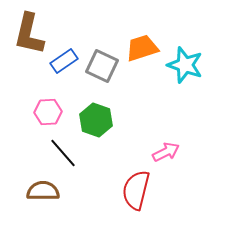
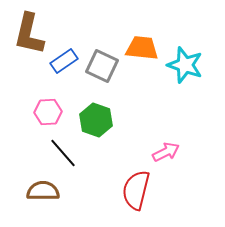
orange trapezoid: rotated 24 degrees clockwise
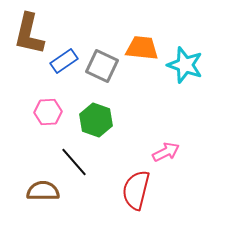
black line: moved 11 px right, 9 px down
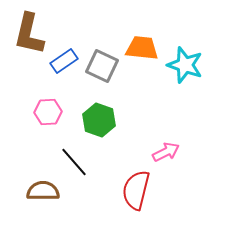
green hexagon: moved 3 px right
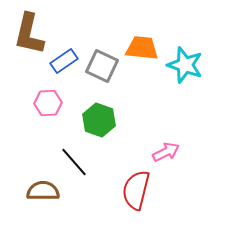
pink hexagon: moved 9 px up
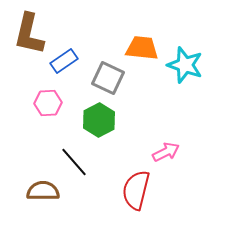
gray square: moved 6 px right, 12 px down
green hexagon: rotated 12 degrees clockwise
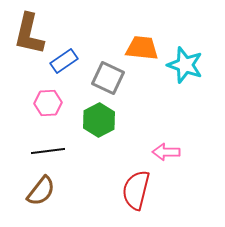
pink arrow: rotated 152 degrees counterclockwise
black line: moved 26 px left, 11 px up; rotated 56 degrees counterclockwise
brown semicircle: moved 2 px left; rotated 128 degrees clockwise
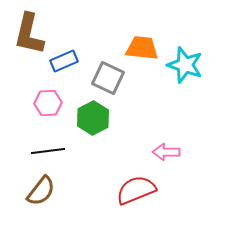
blue rectangle: rotated 12 degrees clockwise
green hexagon: moved 6 px left, 2 px up
red semicircle: rotated 54 degrees clockwise
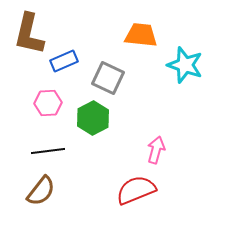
orange trapezoid: moved 1 px left, 13 px up
pink arrow: moved 10 px left, 2 px up; rotated 104 degrees clockwise
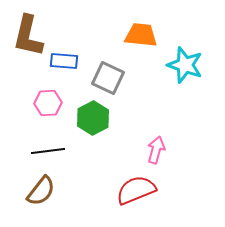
brown L-shape: moved 1 px left, 2 px down
blue rectangle: rotated 28 degrees clockwise
